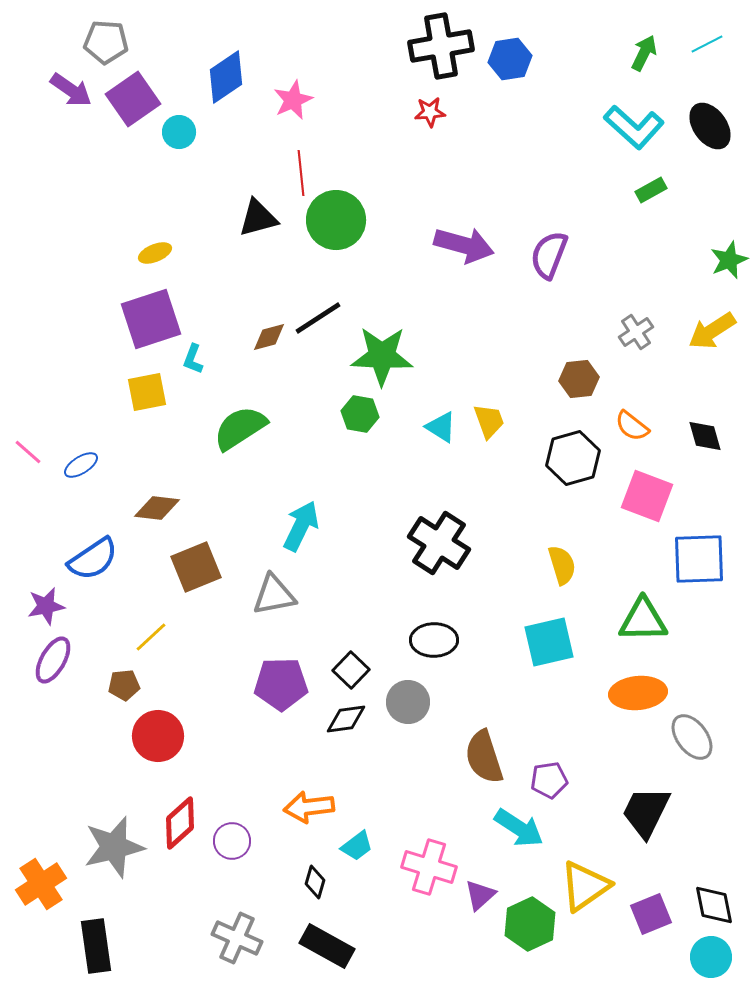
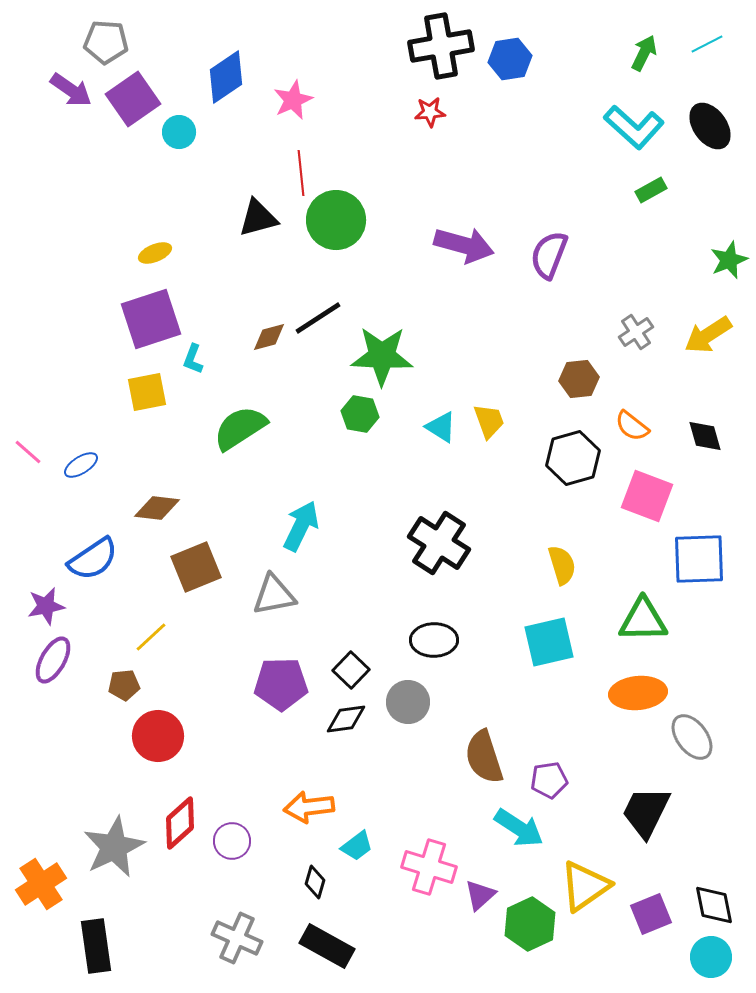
yellow arrow at (712, 331): moved 4 px left, 4 px down
gray star at (114, 847): rotated 12 degrees counterclockwise
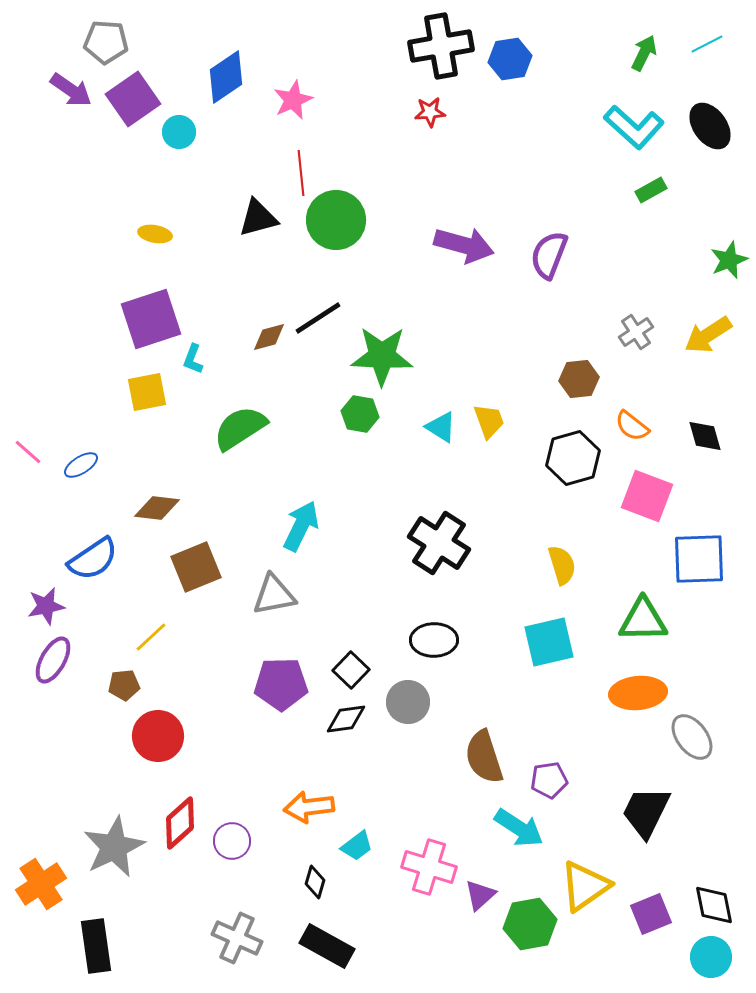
yellow ellipse at (155, 253): moved 19 px up; rotated 32 degrees clockwise
green hexagon at (530, 924): rotated 15 degrees clockwise
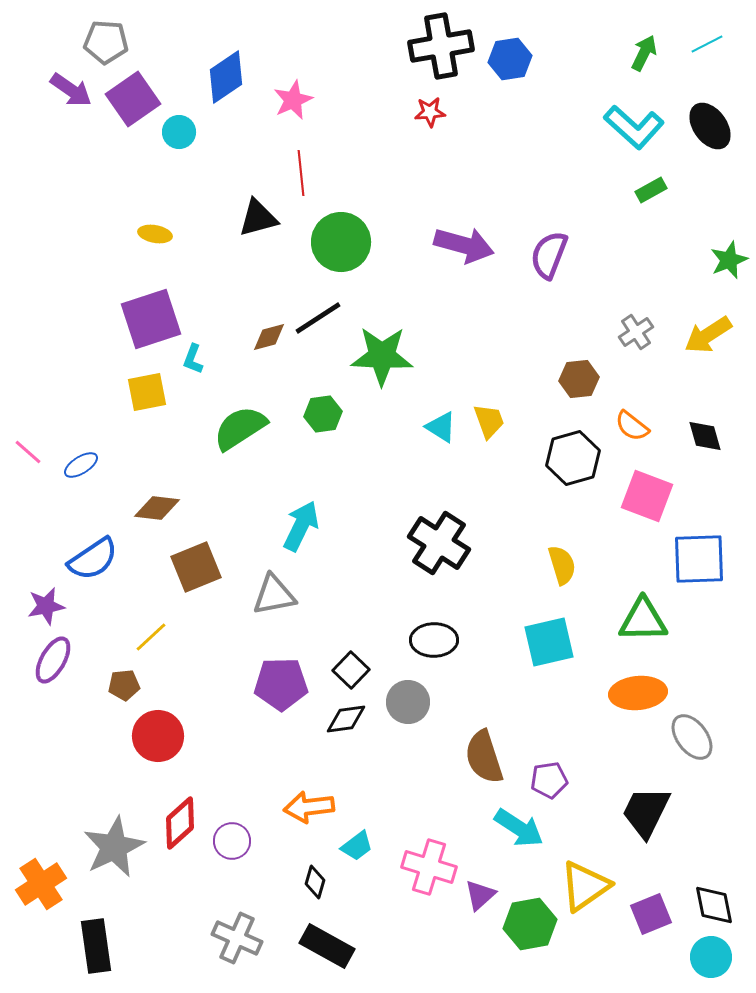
green circle at (336, 220): moved 5 px right, 22 px down
green hexagon at (360, 414): moved 37 px left; rotated 18 degrees counterclockwise
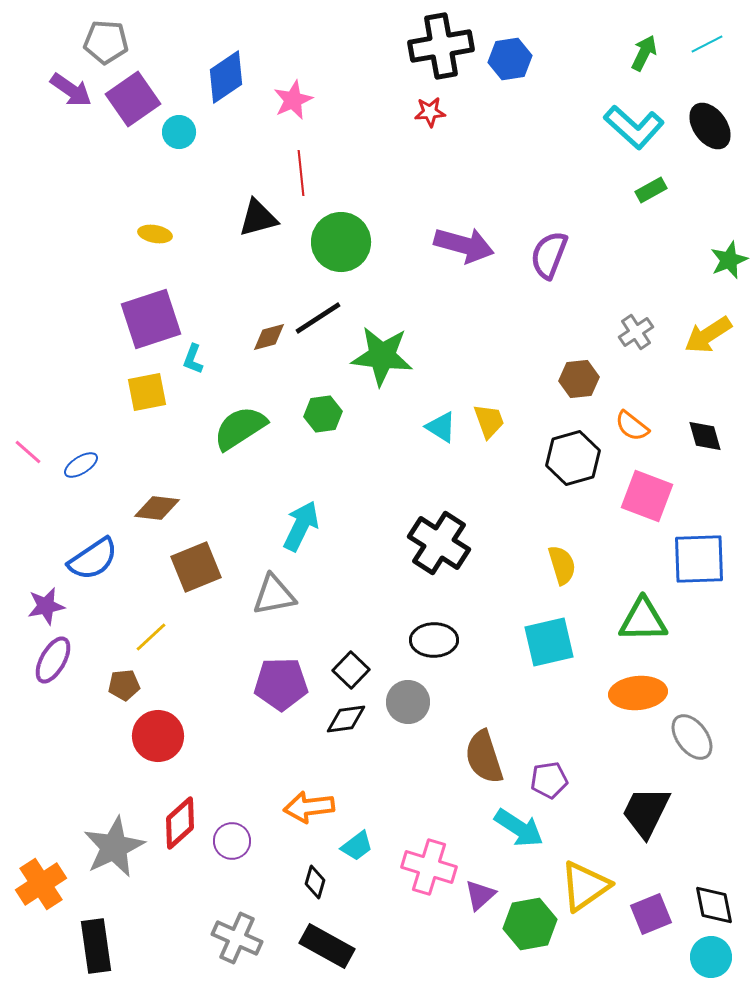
green star at (382, 356): rotated 4 degrees clockwise
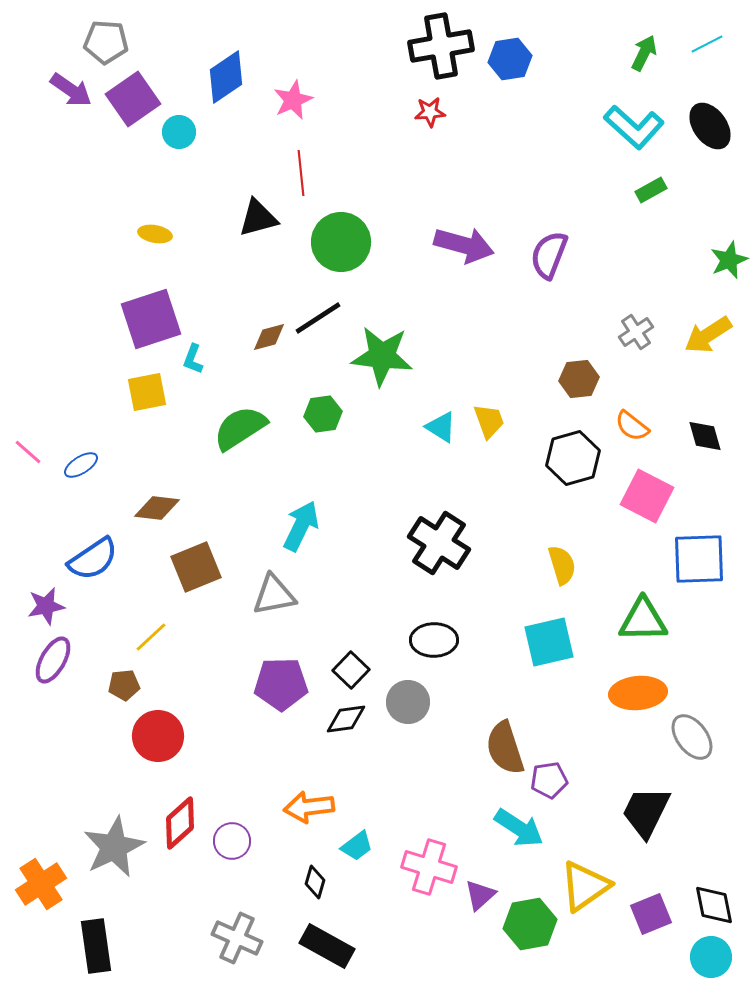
pink square at (647, 496): rotated 6 degrees clockwise
brown semicircle at (484, 757): moved 21 px right, 9 px up
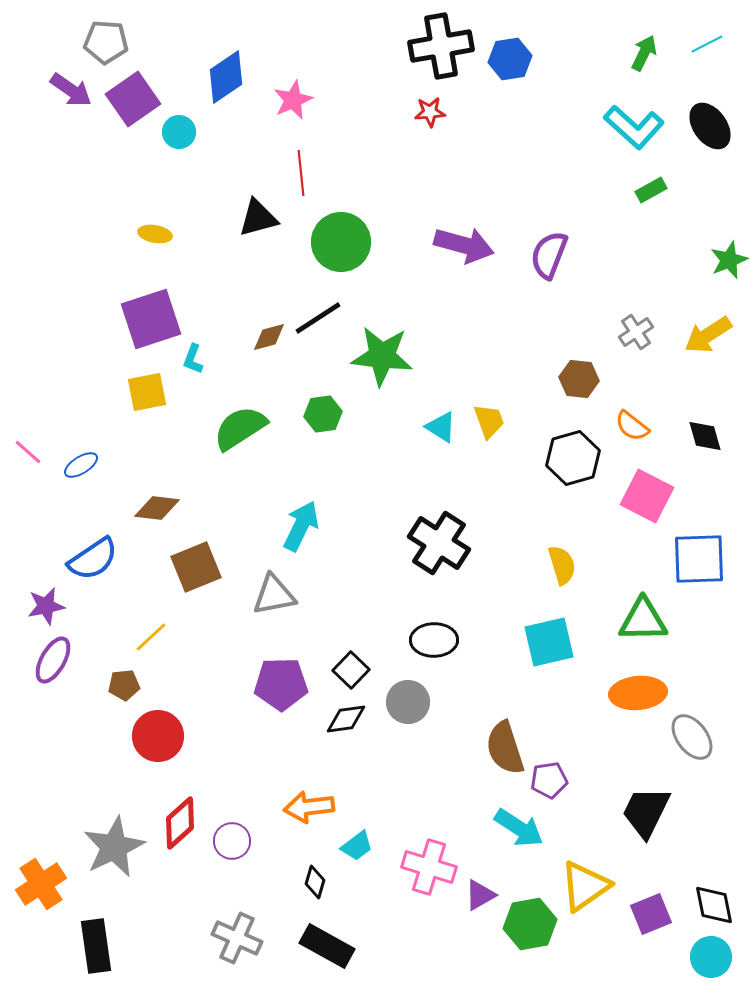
brown hexagon at (579, 379): rotated 12 degrees clockwise
purple triangle at (480, 895): rotated 12 degrees clockwise
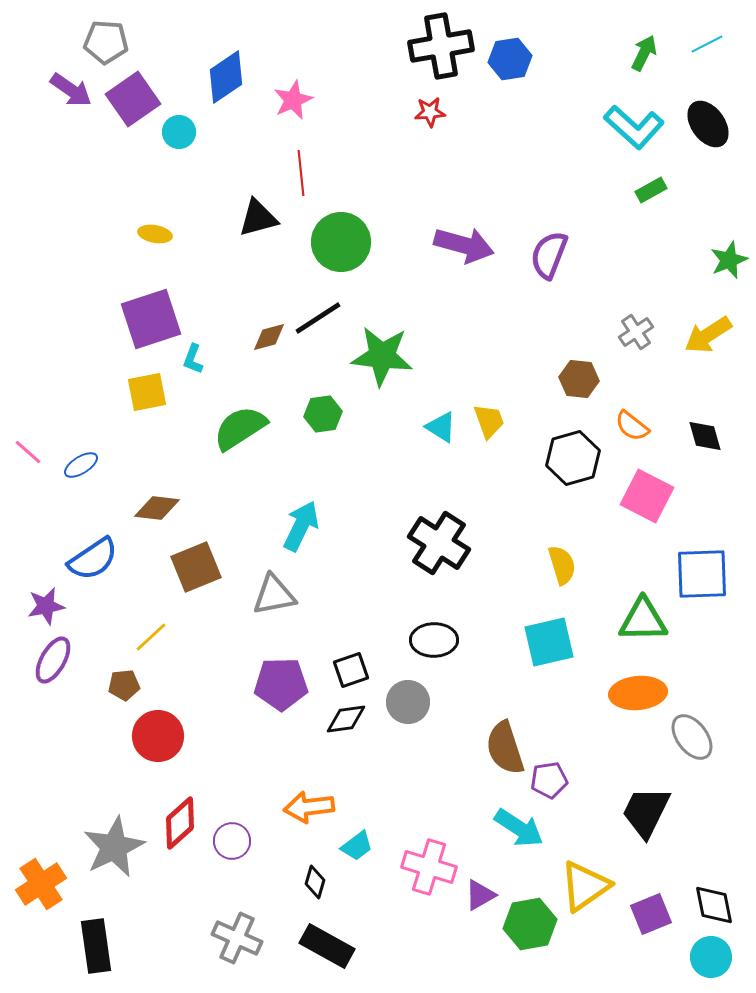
black ellipse at (710, 126): moved 2 px left, 2 px up
blue square at (699, 559): moved 3 px right, 15 px down
black square at (351, 670): rotated 27 degrees clockwise
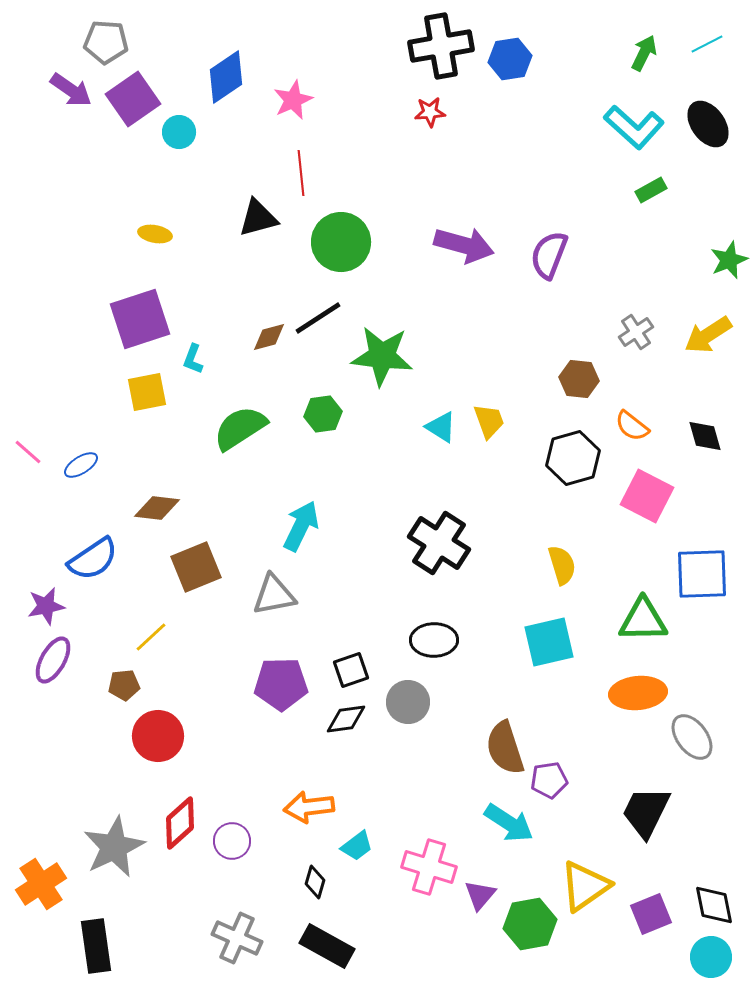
purple square at (151, 319): moved 11 px left
cyan arrow at (519, 828): moved 10 px left, 5 px up
purple triangle at (480, 895): rotated 20 degrees counterclockwise
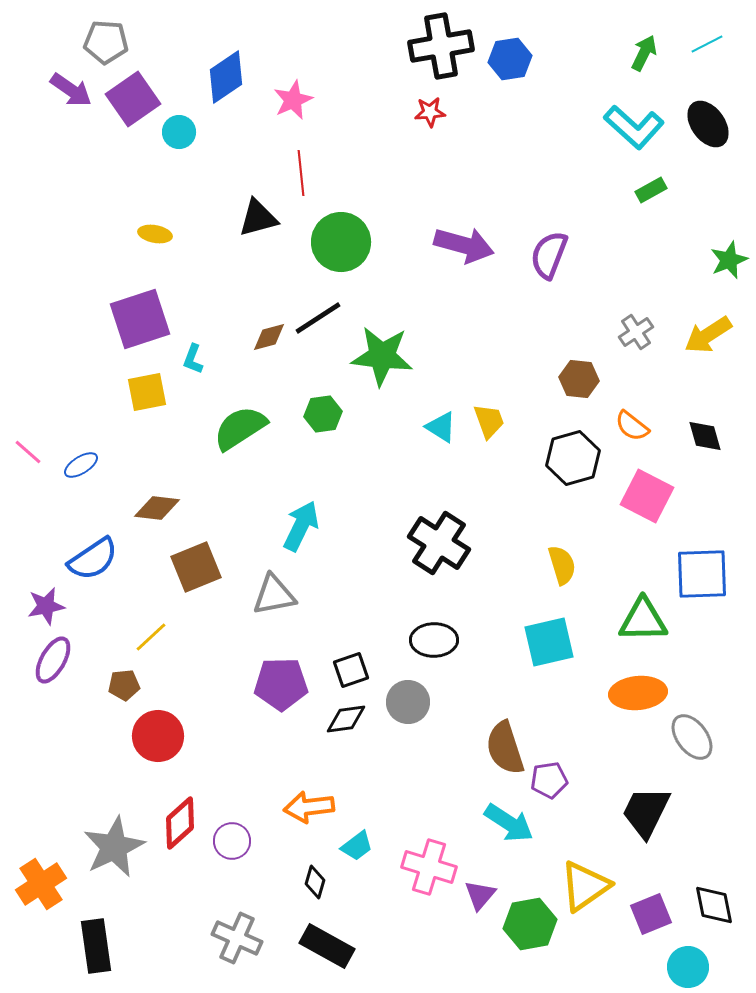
cyan circle at (711, 957): moved 23 px left, 10 px down
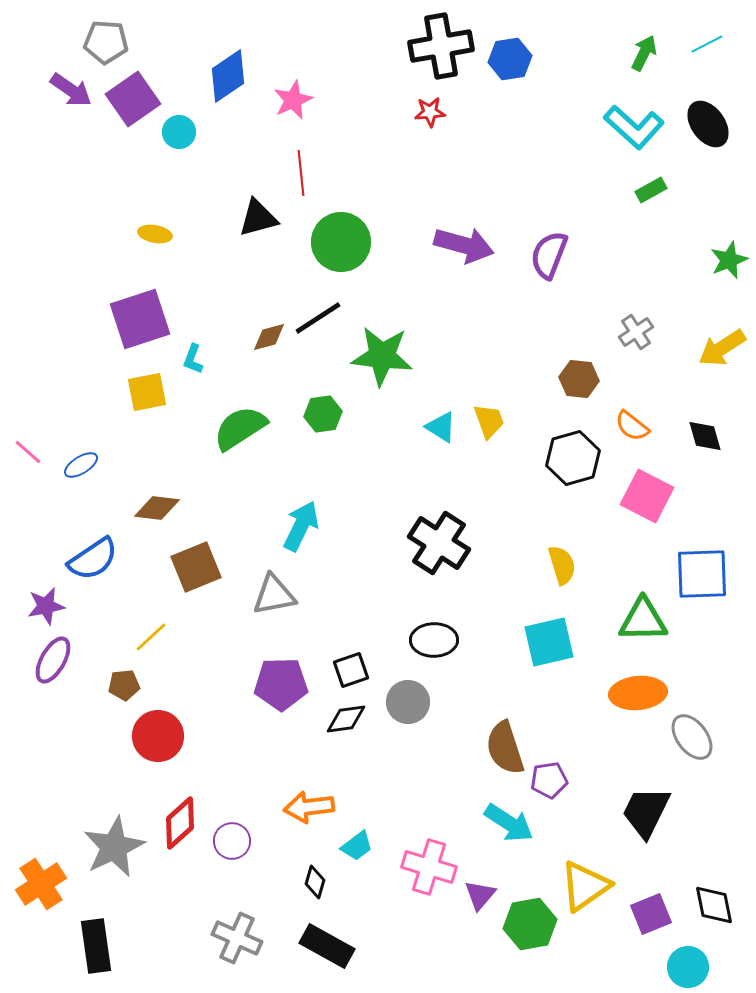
blue diamond at (226, 77): moved 2 px right, 1 px up
yellow arrow at (708, 335): moved 14 px right, 13 px down
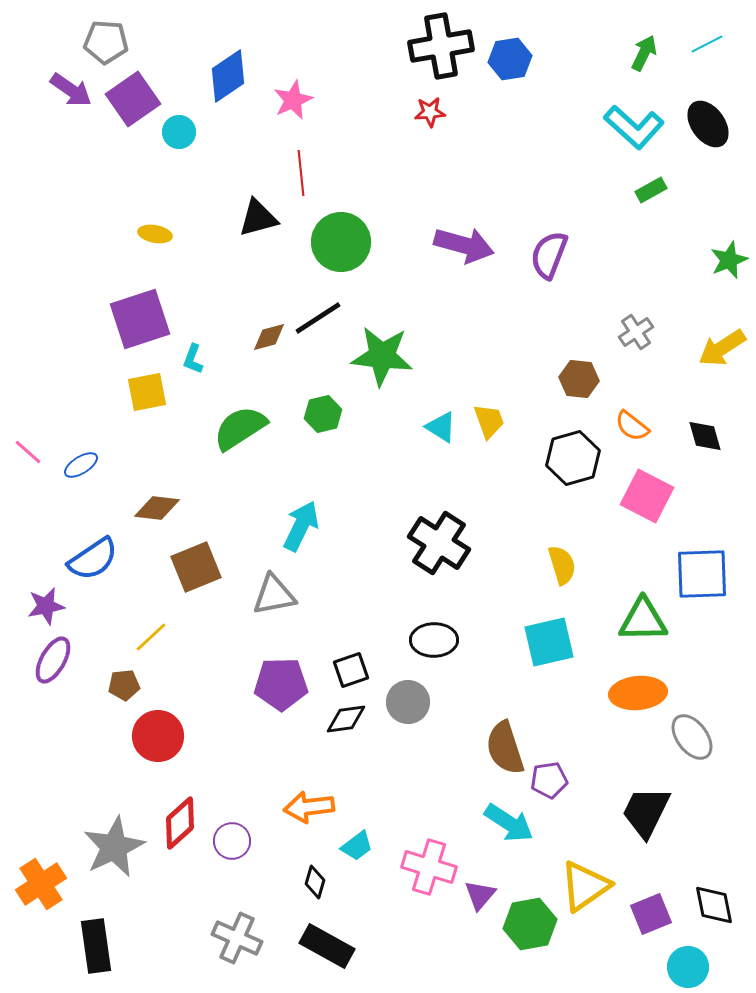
green hexagon at (323, 414): rotated 6 degrees counterclockwise
